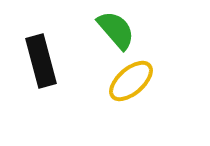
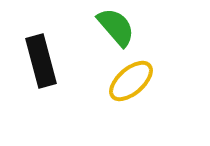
green semicircle: moved 3 px up
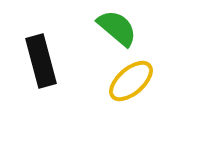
green semicircle: moved 1 px right, 1 px down; rotated 9 degrees counterclockwise
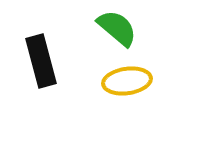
yellow ellipse: moved 4 px left; rotated 33 degrees clockwise
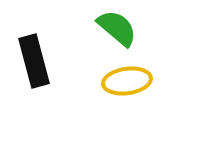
black rectangle: moved 7 px left
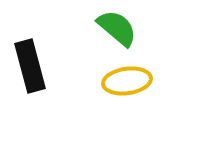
black rectangle: moved 4 px left, 5 px down
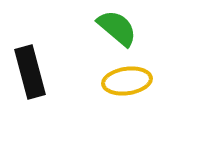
black rectangle: moved 6 px down
